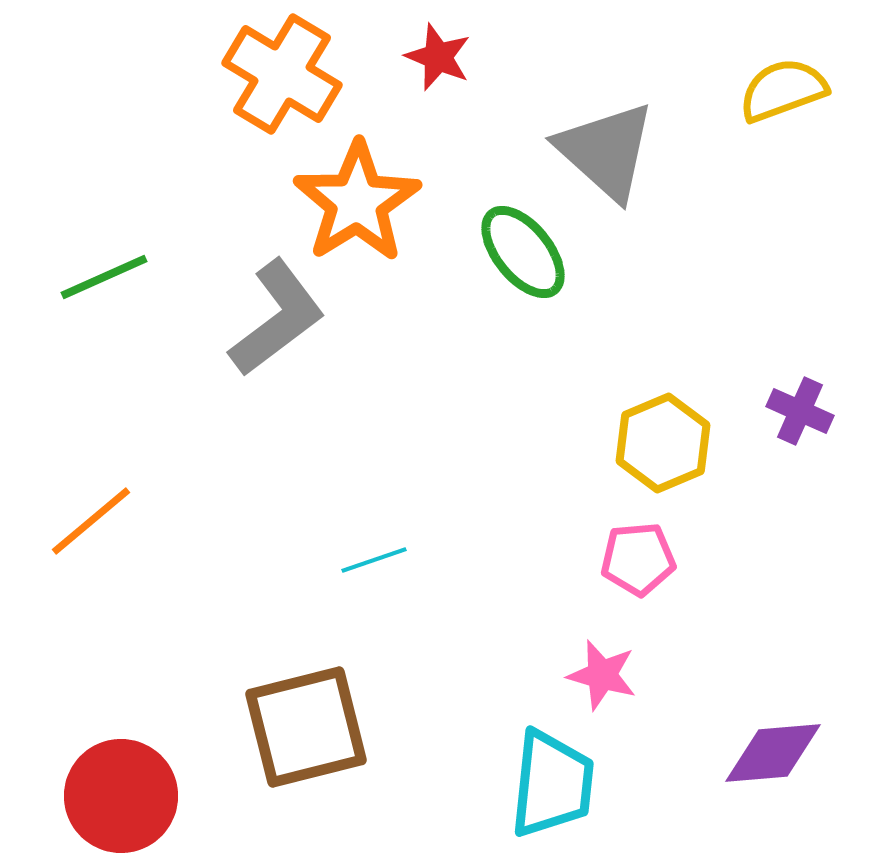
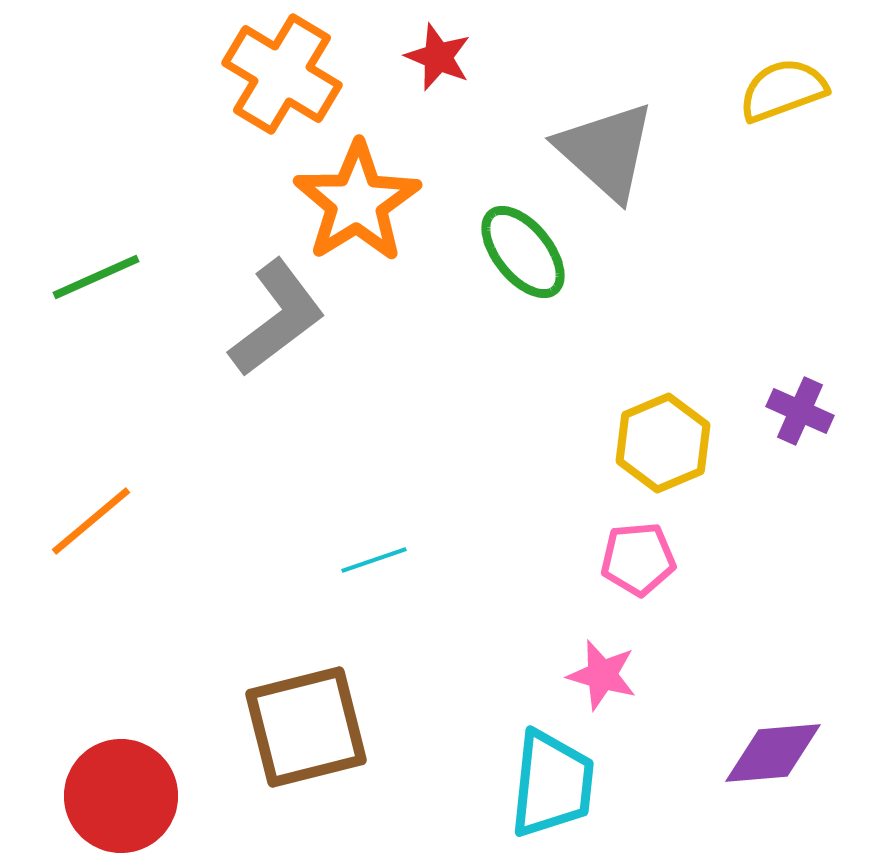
green line: moved 8 px left
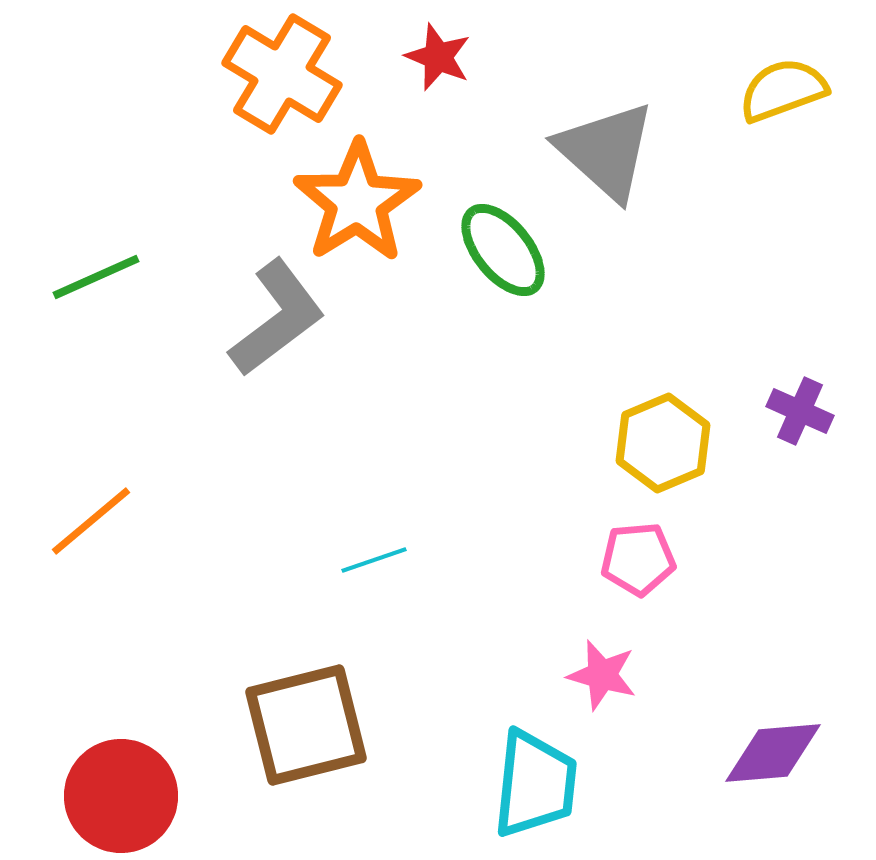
green ellipse: moved 20 px left, 2 px up
brown square: moved 2 px up
cyan trapezoid: moved 17 px left
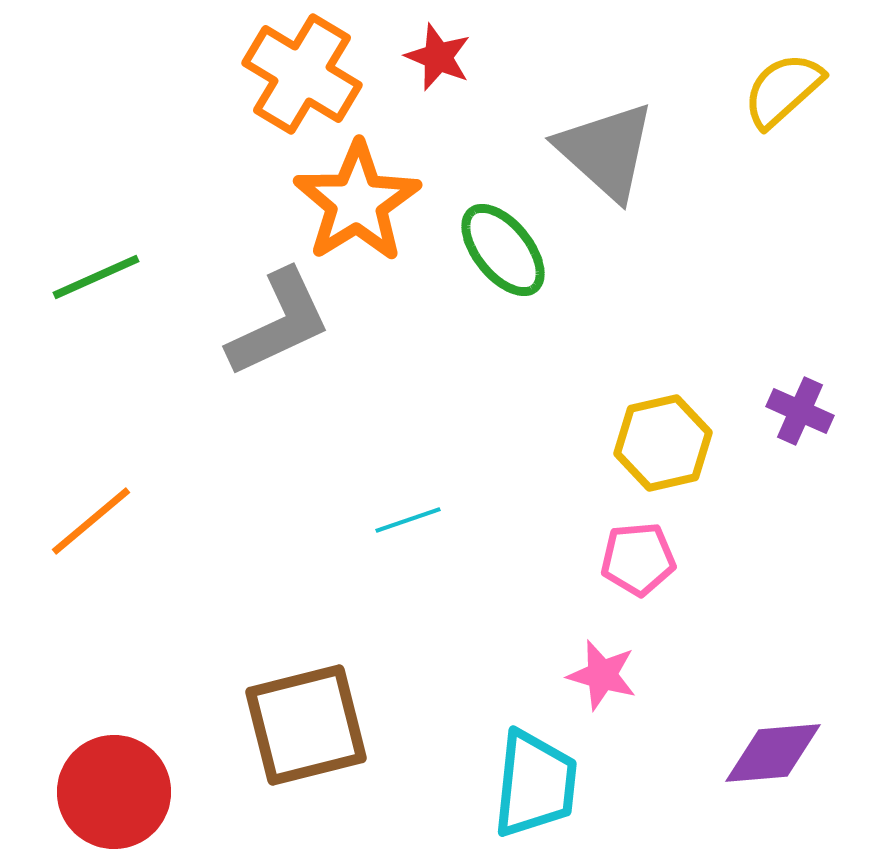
orange cross: moved 20 px right
yellow semicircle: rotated 22 degrees counterclockwise
gray L-shape: moved 2 px right, 5 px down; rotated 12 degrees clockwise
yellow hexagon: rotated 10 degrees clockwise
cyan line: moved 34 px right, 40 px up
red circle: moved 7 px left, 4 px up
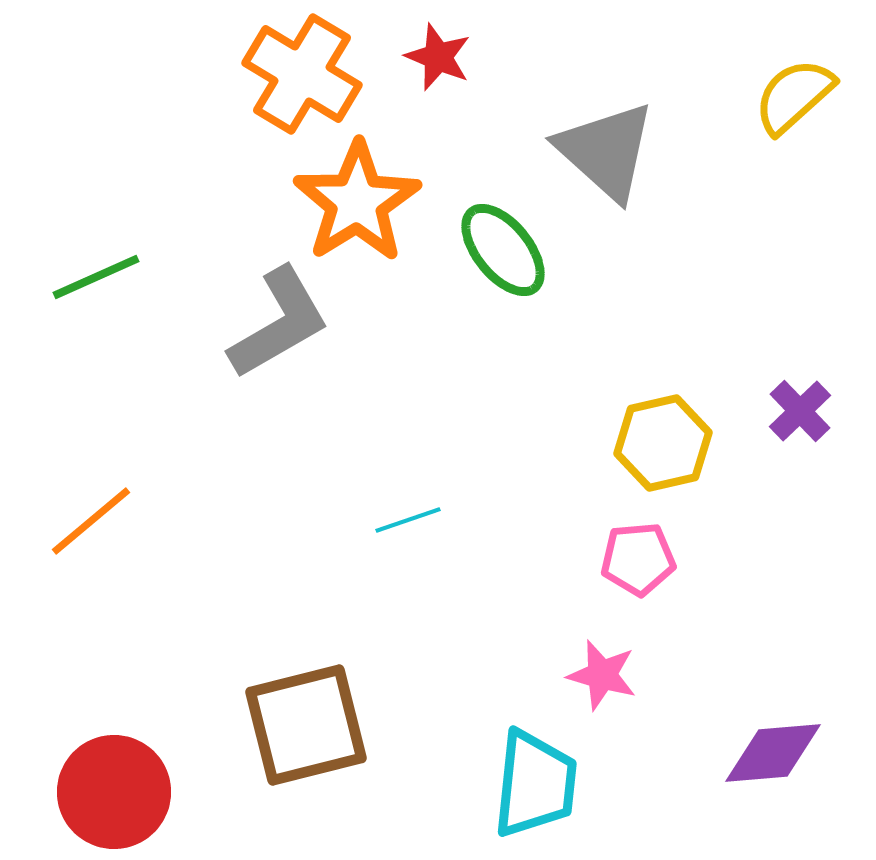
yellow semicircle: moved 11 px right, 6 px down
gray L-shape: rotated 5 degrees counterclockwise
purple cross: rotated 22 degrees clockwise
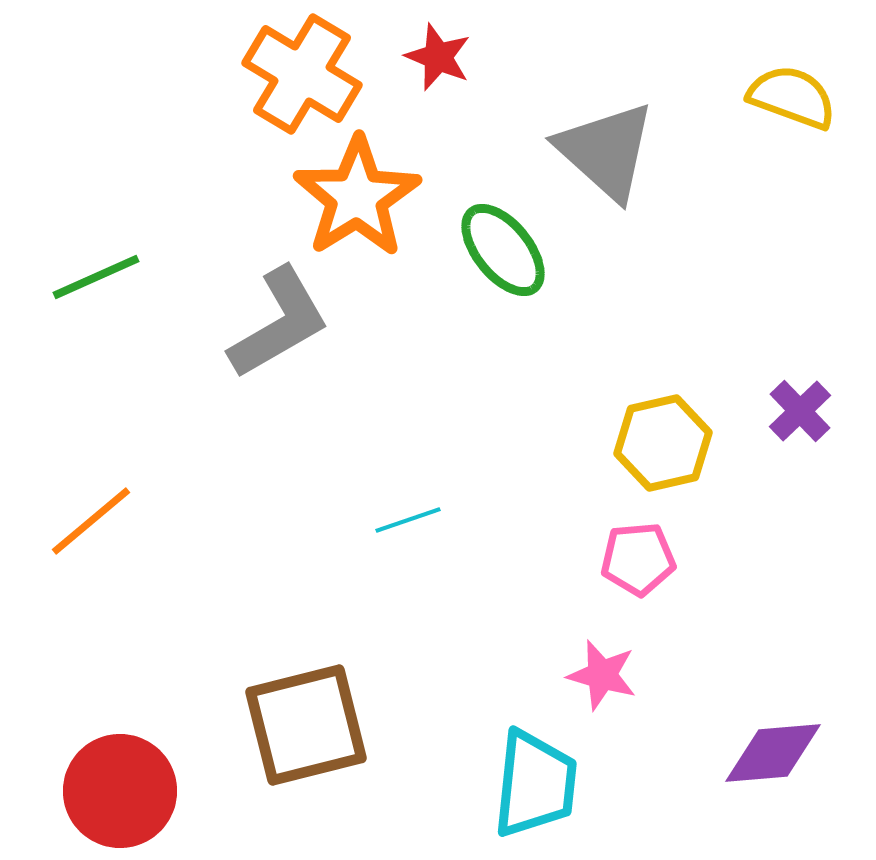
yellow semicircle: moved 2 px left, 1 px down; rotated 62 degrees clockwise
orange star: moved 5 px up
red circle: moved 6 px right, 1 px up
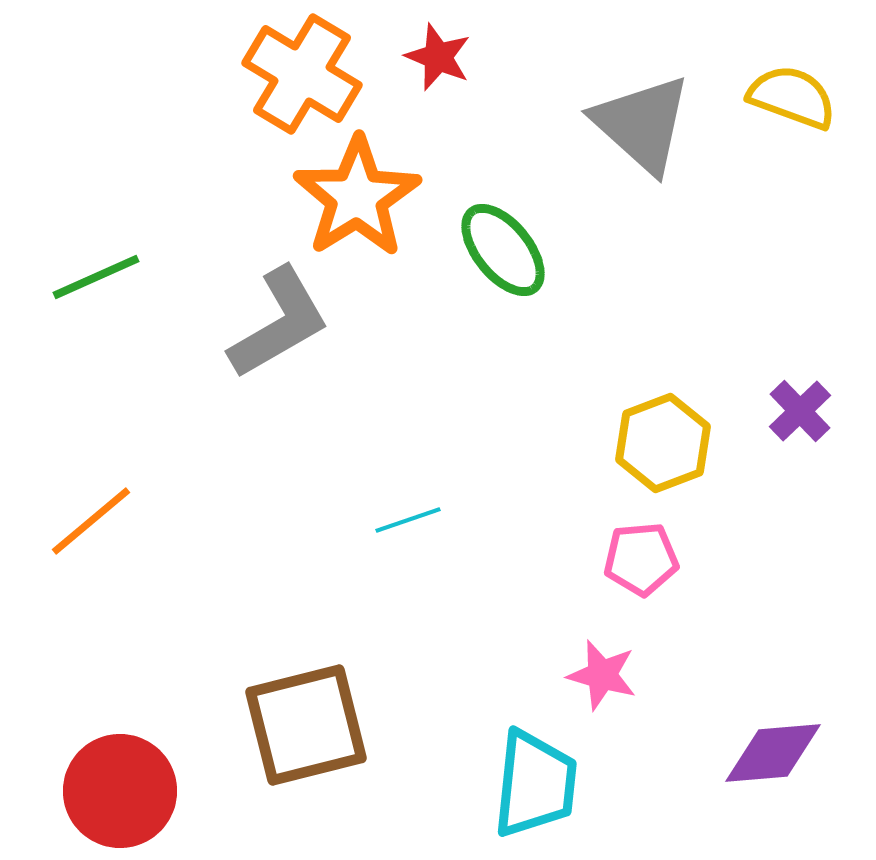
gray triangle: moved 36 px right, 27 px up
yellow hexagon: rotated 8 degrees counterclockwise
pink pentagon: moved 3 px right
